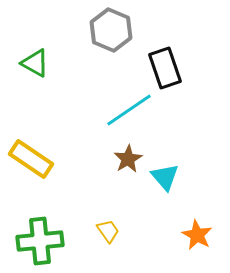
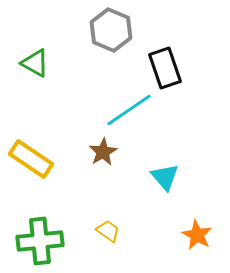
brown star: moved 25 px left, 7 px up
yellow trapezoid: rotated 20 degrees counterclockwise
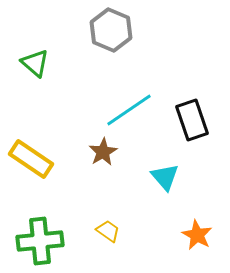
green triangle: rotated 12 degrees clockwise
black rectangle: moved 27 px right, 52 px down
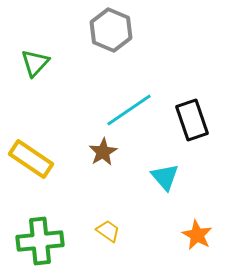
green triangle: rotated 32 degrees clockwise
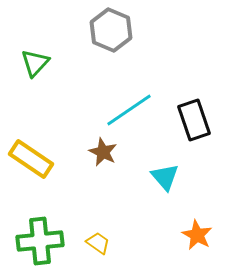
black rectangle: moved 2 px right
brown star: rotated 16 degrees counterclockwise
yellow trapezoid: moved 10 px left, 12 px down
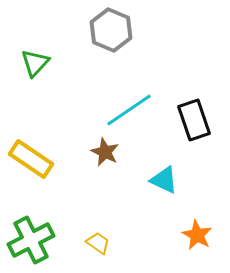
brown star: moved 2 px right
cyan triangle: moved 1 px left, 3 px down; rotated 24 degrees counterclockwise
green cross: moved 9 px left, 1 px up; rotated 21 degrees counterclockwise
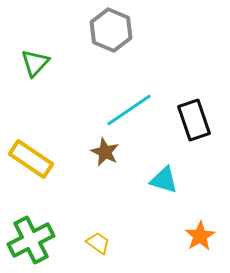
cyan triangle: rotated 8 degrees counterclockwise
orange star: moved 3 px right, 1 px down; rotated 12 degrees clockwise
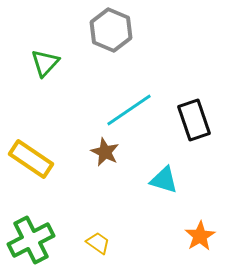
green triangle: moved 10 px right
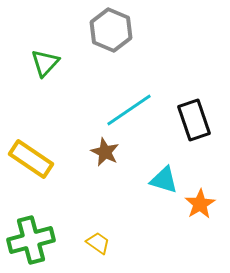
orange star: moved 32 px up
green cross: rotated 12 degrees clockwise
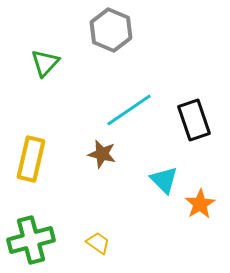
brown star: moved 3 px left, 2 px down; rotated 12 degrees counterclockwise
yellow rectangle: rotated 69 degrees clockwise
cyan triangle: rotated 28 degrees clockwise
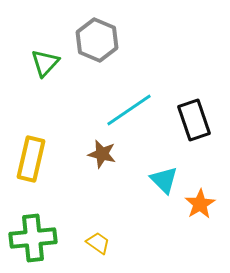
gray hexagon: moved 14 px left, 10 px down
green cross: moved 2 px right, 2 px up; rotated 9 degrees clockwise
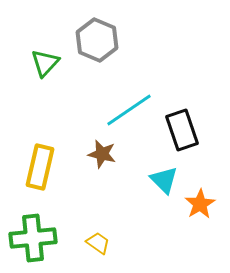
black rectangle: moved 12 px left, 10 px down
yellow rectangle: moved 9 px right, 8 px down
